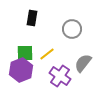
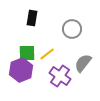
green square: moved 2 px right
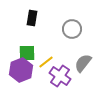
yellow line: moved 1 px left, 8 px down
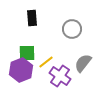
black rectangle: rotated 14 degrees counterclockwise
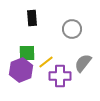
purple cross: rotated 35 degrees counterclockwise
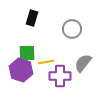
black rectangle: rotated 21 degrees clockwise
yellow line: rotated 28 degrees clockwise
purple hexagon: rotated 20 degrees counterclockwise
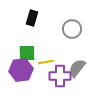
gray semicircle: moved 6 px left, 5 px down
purple hexagon: rotated 25 degrees counterclockwise
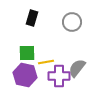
gray circle: moved 7 px up
purple hexagon: moved 4 px right, 5 px down; rotated 20 degrees clockwise
purple cross: moved 1 px left
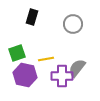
black rectangle: moved 1 px up
gray circle: moved 1 px right, 2 px down
green square: moved 10 px left; rotated 18 degrees counterclockwise
yellow line: moved 3 px up
purple cross: moved 3 px right
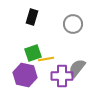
green square: moved 16 px right
